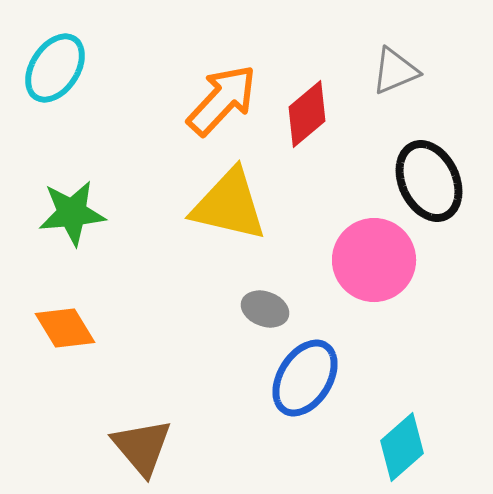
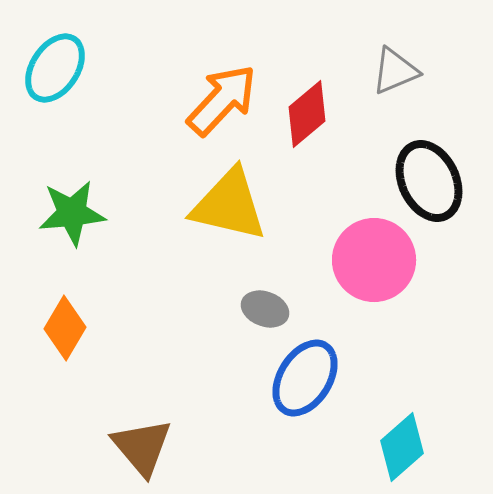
orange diamond: rotated 62 degrees clockwise
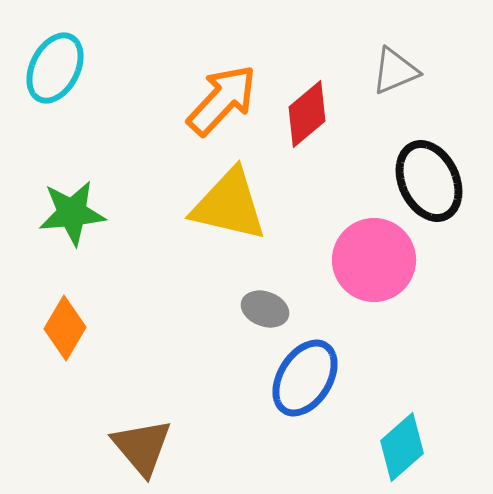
cyan ellipse: rotated 6 degrees counterclockwise
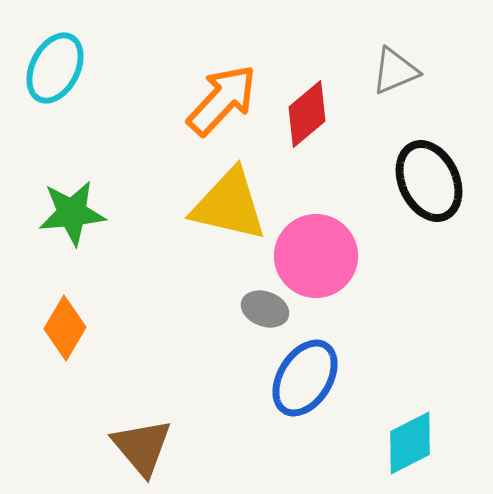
pink circle: moved 58 px left, 4 px up
cyan diamond: moved 8 px right, 4 px up; rotated 14 degrees clockwise
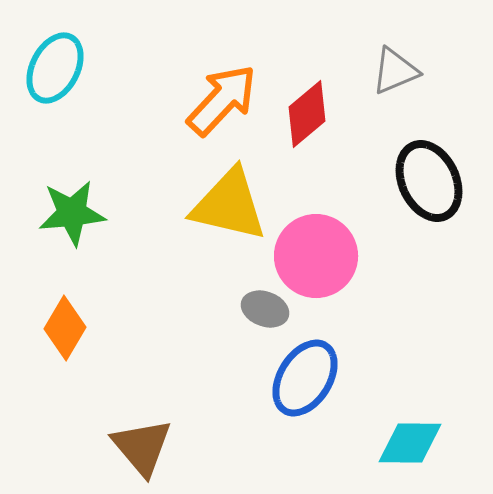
cyan diamond: rotated 28 degrees clockwise
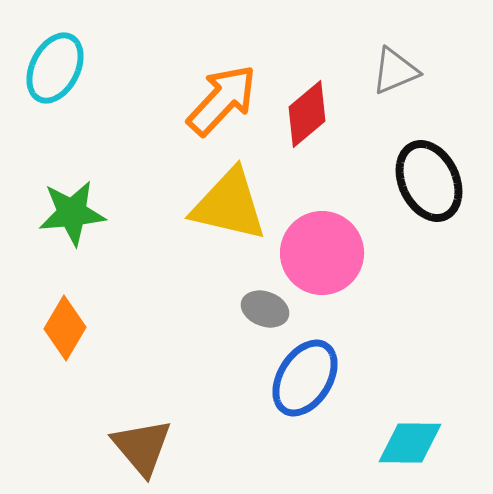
pink circle: moved 6 px right, 3 px up
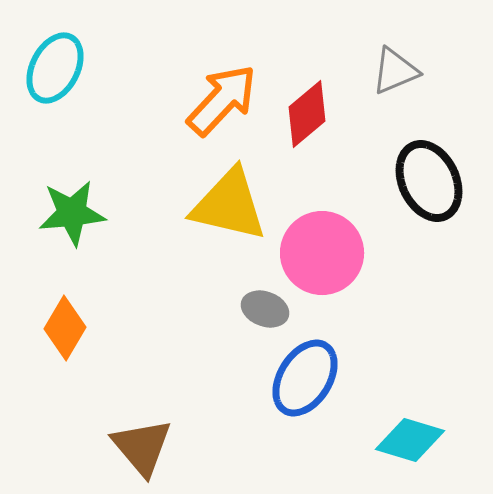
cyan diamond: moved 3 px up; rotated 16 degrees clockwise
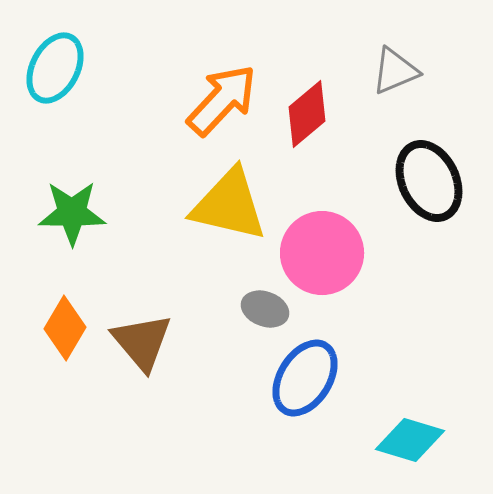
green star: rotated 6 degrees clockwise
brown triangle: moved 105 px up
